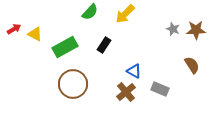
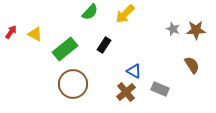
red arrow: moved 3 px left, 3 px down; rotated 24 degrees counterclockwise
green rectangle: moved 2 px down; rotated 10 degrees counterclockwise
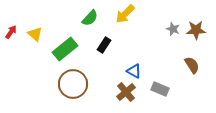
green semicircle: moved 6 px down
yellow triangle: rotated 14 degrees clockwise
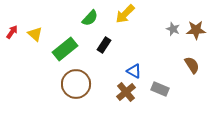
red arrow: moved 1 px right
brown circle: moved 3 px right
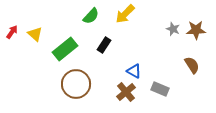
green semicircle: moved 1 px right, 2 px up
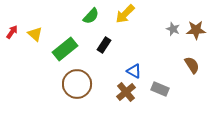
brown circle: moved 1 px right
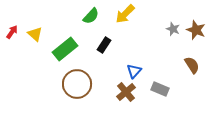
brown star: rotated 24 degrees clockwise
blue triangle: rotated 42 degrees clockwise
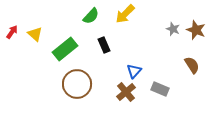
black rectangle: rotated 56 degrees counterclockwise
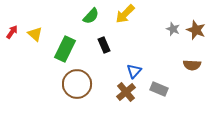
green rectangle: rotated 25 degrees counterclockwise
brown semicircle: rotated 126 degrees clockwise
gray rectangle: moved 1 px left
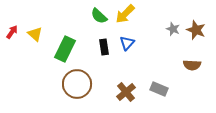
green semicircle: moved 8 px right; rotated 90 degrees clockwise
black rectangle: moved 2 px down; rotated 14 degrees clockwise
blue triangle: moved 7 px left, 28 px up
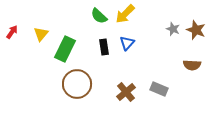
yellow triangle: moved 6 px right; rotated 28 degrees clockwise
